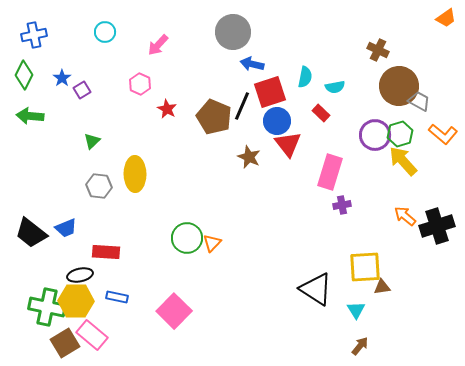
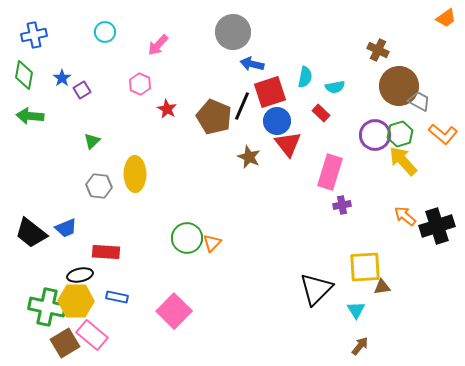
green diamond at (24, 75): rotated 16 degrees counterclockwise
black triangle at (316, 289): rotated 42 degrees clockwise
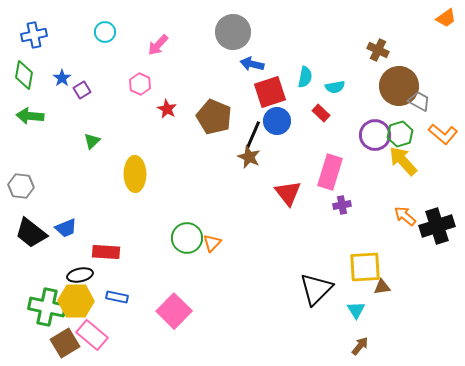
black line at (242, 106): moved 11 px right, 29 px down
red triangle at (288, 144): moved 49 px down
gray hexagon at (99, 186): moved 78 px left
